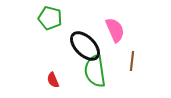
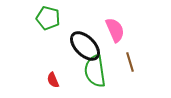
green pentagon: moved 2 px left
brown line: moved 2 px left, 1 px down; rotated 24 degrees counterclockwise
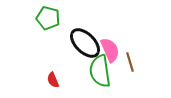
pink semicircle: moved 5 px left, 20 px down
black ellipse: moved 3 px up
green semicircle: moved 5 px right
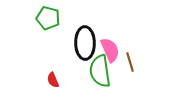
black ellipse: rotated 44 degrees clockwise
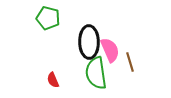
black ellipse: moved 4 px right, 1 px up
green semicircle: moved 4 px left, 2 px down
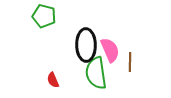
green pentagon: moved 4 px left, 2 px up
black ellipse: moved 3 px left, 3 px down
brown line: rotated 18 degrees clockwise
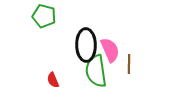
brown line: moved 1 px left, 2 px down
green semicircle: moved 2 px up
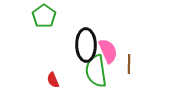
green pentagon: rotated 20 degrees clockwise
pink semicircle: moved 2 px left, 1 px down
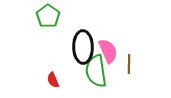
green pentagon: moved 4 px right
black ellipse: moved 3 px left, 2 px down
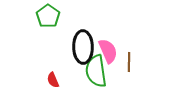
brown line: moved 2 px up
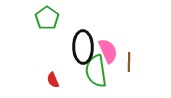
green pentagon: moved 1 px left, 2 px down
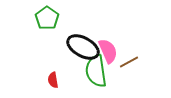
black ellipse: rotated 60 degrees counterclockwise
brown line: rotated 60 degrees clockwise
red semicircle: rotated 14 degrees clockwise
